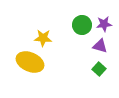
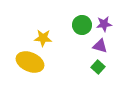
green square: moved 1 px left, 2 px up
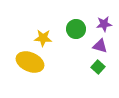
green circle: moved 6 px left, 4 px down
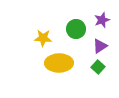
purple star: moved 2 px left, 4 px up; rotated 14 degrees counterclockwise
purple triangle: rotated 49 degrees counterclockwise
yellow ellipse: moved 29 px right, 1 px down; rotated 24 degrees counterclockwise
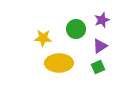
green square: rotated 24 degrees clockwise
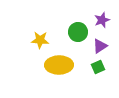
green circle: moved 2 px right, 3 px down
yellow star: moved 3 px left, 2 px down
yellow ellipse: moved 2 px down
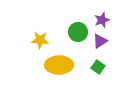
purple triangle: moved 5 px up
green square: rotated 32 degrees counterclockwise
